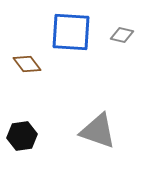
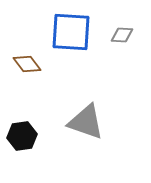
gray diamond: rotated 10 degrees counterclockwise
gray triangle: moved 12 px left, 9 px up
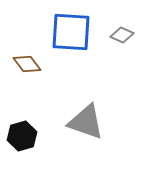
gray diamond: rotated 20 degrees clockwise
black hexagon: rotated 8 degrees counterclockwise
